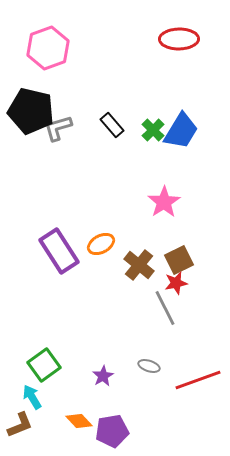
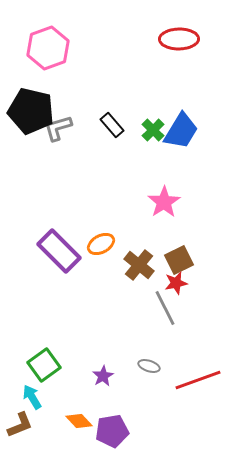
purple rectangle: rotated 12 degrees counterclockwise
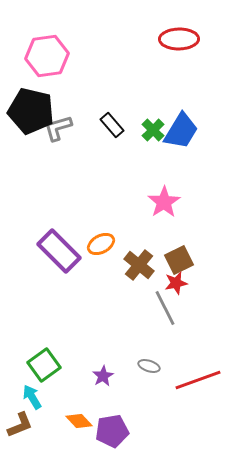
pink hexagon: moved 1 px left, 8 px down; rotated 12 degrees clockwise
